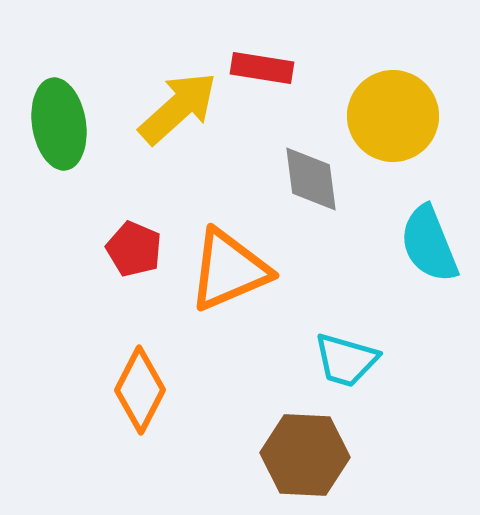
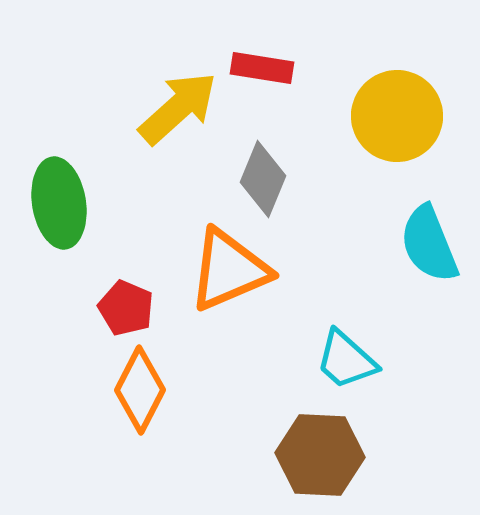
yellow circle: moved 4 px right
green ellipse: moved 79 px down
gray diamond: moved 48 px left; rotated 30 degrees clockwise
red pentagon: moved 8 px left, 59 px down
cyan trapezoid: rotated 26 degrees clockwise
brown hexagon: moved 15 px right
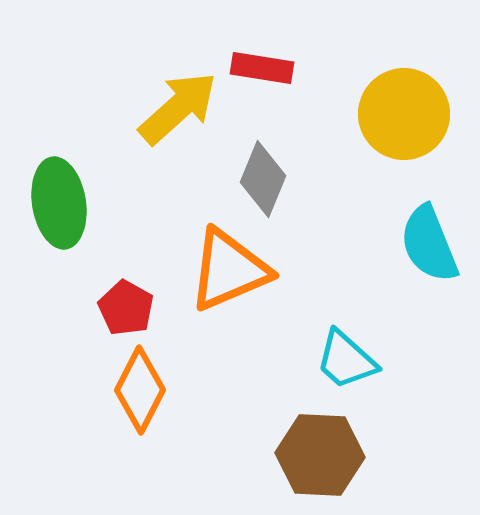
yellow circle: moved 7 px right, 2 px up
red pentagon: rotated 6 degrees clockwise
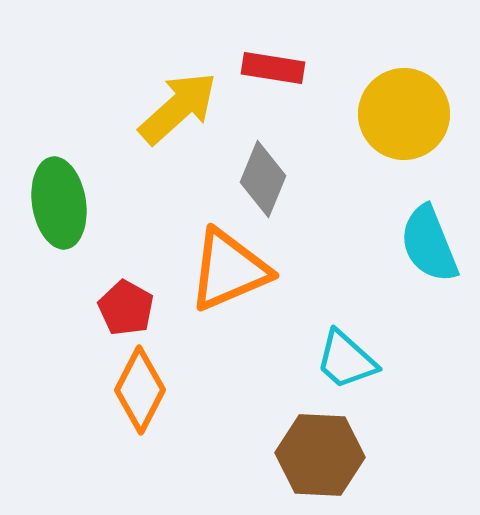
red rectangle: moved 11 px right
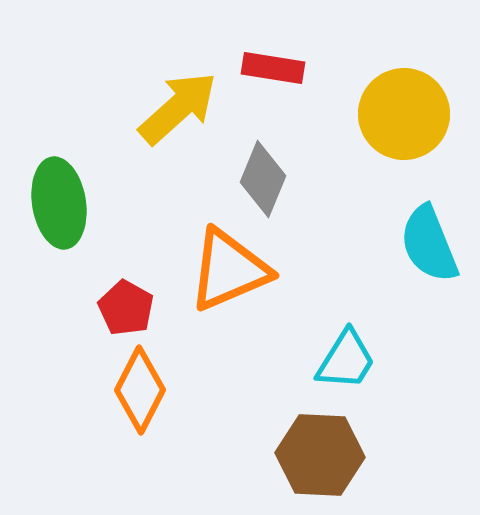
cyan trapezoid: rotated 100 degrees counterclockwise
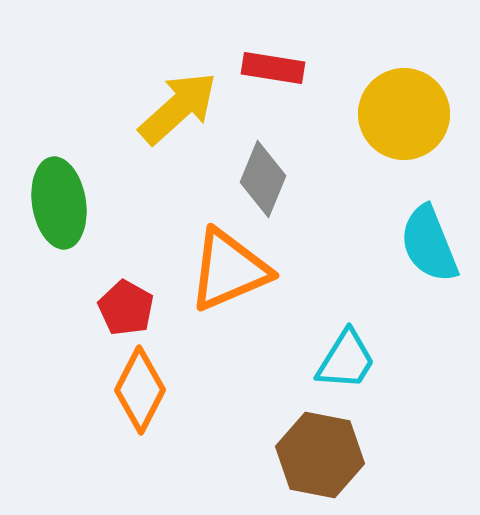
brown hexagon: rotated 8 degrees clockwise
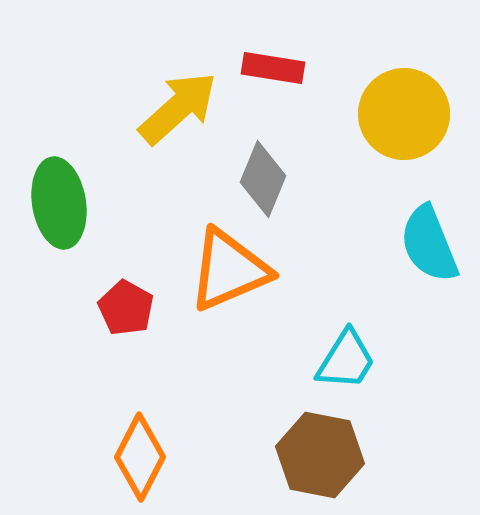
orange diamond: moved 67 px down
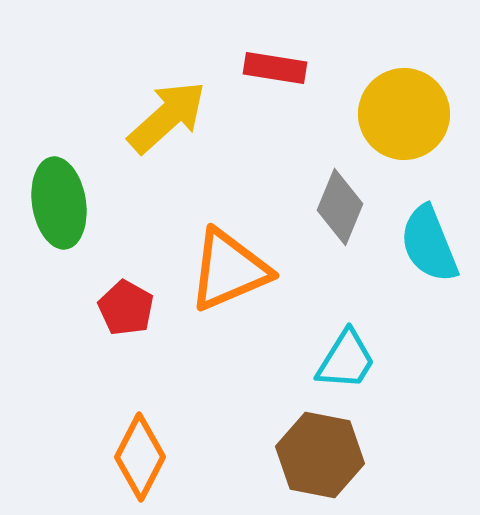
red rectangle: moved 2 px right
yellow arrow: moved 11 px left, 9 px down
gray diamond: moved 77 px right, 28 px down
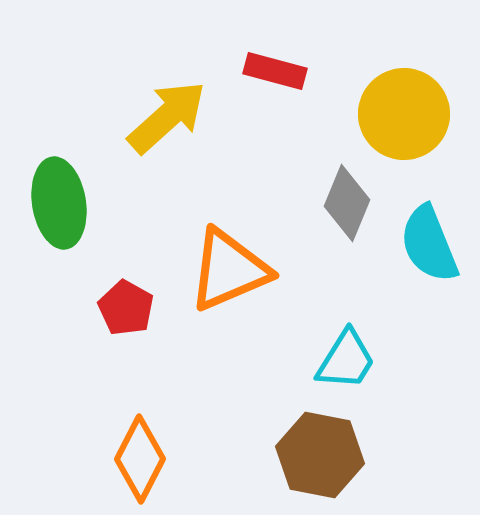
red rectangle: moved 3 px down; rotated 6 degrees clockwise
gray diamond: moved 7 px right, 4 px up
orange diamond: moved 2 px down
